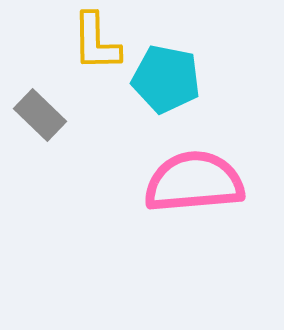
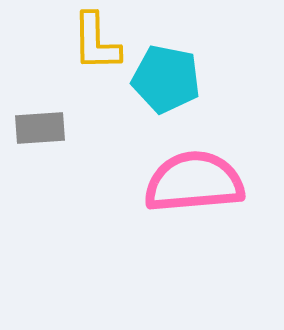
gray rectangle: moved 13 px down; rotated 48 degrees counterclockwise
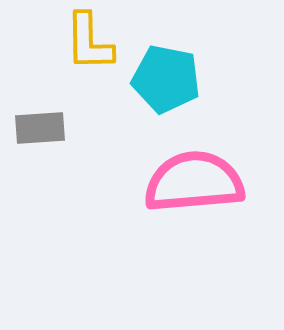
yellow L-shape: moved 7 px left
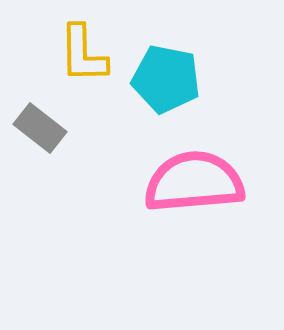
yellow L-shape: moved 6 px left, 12 px down
gray rectangle: rotated 42 degrees clockwise
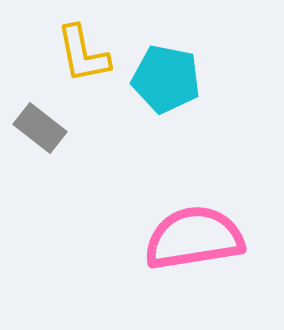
yellow L-shape: rotated 10 degrees counterclockwise
pink semicircle: moved 56 px down; rotated 4 degrees counterclockwise
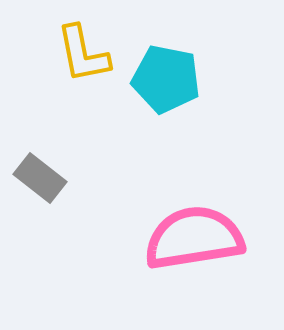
gray rectangle: moved 50 px down
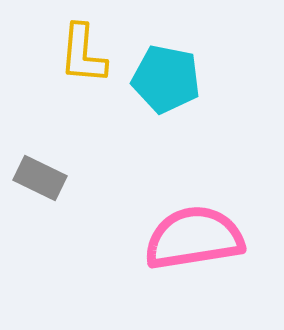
yellow L-shape: rotated 16 degrees clockwise
gray rectangle: rotated 12 degrees counterclockwise
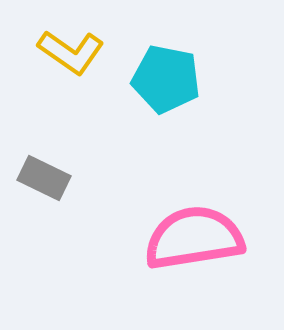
yellow L-shape: moved 12 px left, 2 px up; rotated 60 degrees counterclockwise
gray rectangle: moved 4 px right
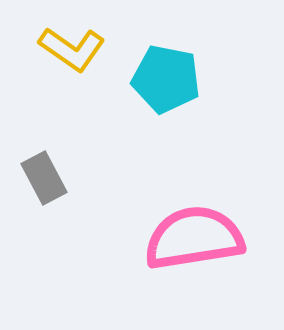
yellow L-shape: moved 1 px right, 3 px up
gray rectangle: rotated 36 degrees clockwise
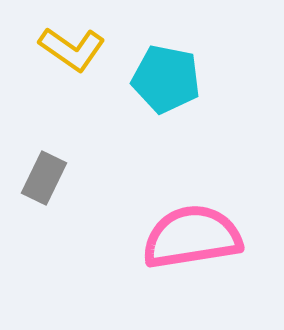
gray rectangle: rotated 54 degrees clockwise
pink semicircle: moved 2 px left, 1 px up
